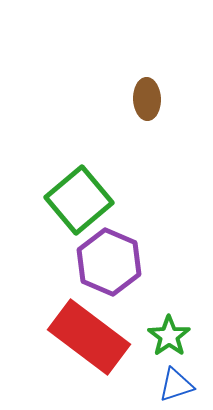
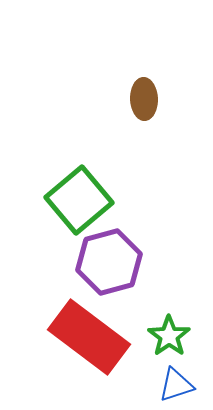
brown ellipse: moved 3 px left
purple hexagon: rotated 22 degrees clockwise
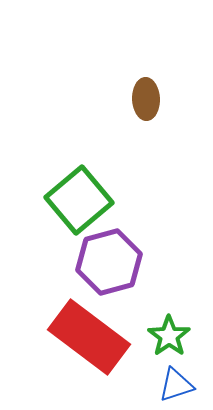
brown ellipse: moved 2 px right
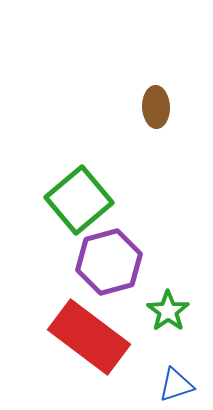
brown ellipse: moved 10 px right, 8 px down
green star: moved 1 px left, 25 px up
